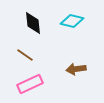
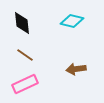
black diamond: moved 11 px left
pink rectangle: moved 5 px left
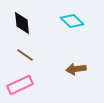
cyan diamond: rotated 30 degrees clockwise
pink rectangle: moved 5 px left, 1 px down
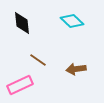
brown line: moved 13 px right, 5 px down
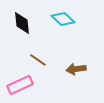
cyan diamond: moved 9 px left, 2 px up
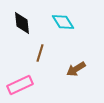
cyan diamond: moved 3 px down; rotated 15 degrees clockwise
brown line: moved 2 px right, 7 px up; rotated 72 degrees clockwise
brown arrow: rotated 24 degrees counterclockwise
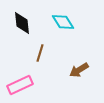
brown arrow: moved 3 px right, 1 px down
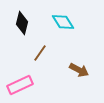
black diamond: rotated 20 degrees clockwise
brown line: rotated 18 degrees clockwise
brown arrow: rotated 120 degrees counterclockwise
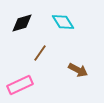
black diamond: rotated 60 degrees clockwise
brown arrow: moved 1 px left
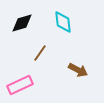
cyan diamond: rotated 25 degrees clockwise
